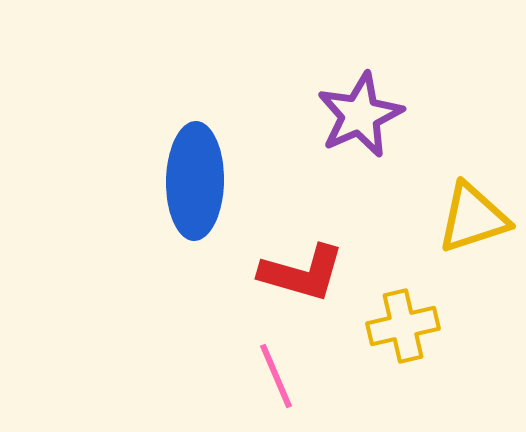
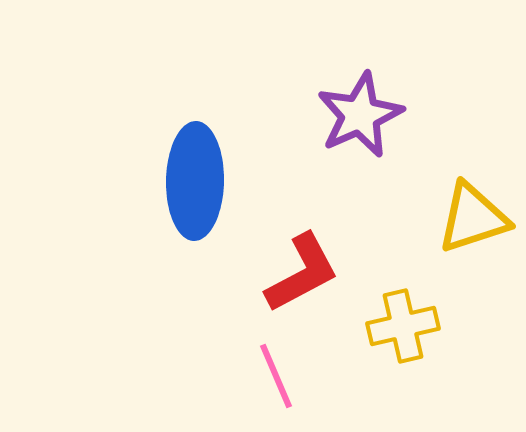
red L-shape: rotated 44 degrees counterclockwise
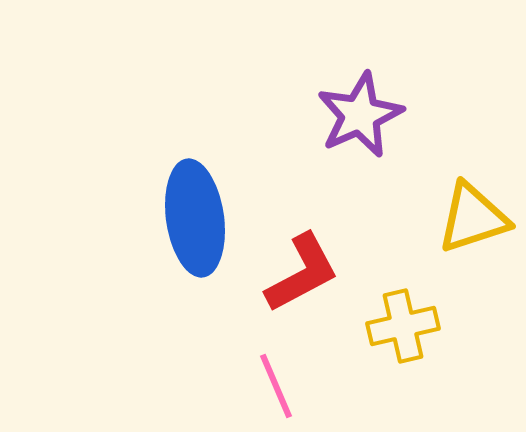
blue ellipse: moved 37 px down; rotated 9 degrees counterclockwise
pink line: moved 10 px down
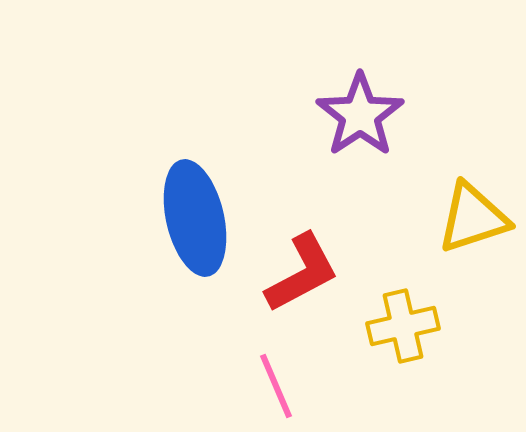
purple star: rotated 10 degrees counterclockwise
blue ellipse: rotated 5 degrees counterclockwise
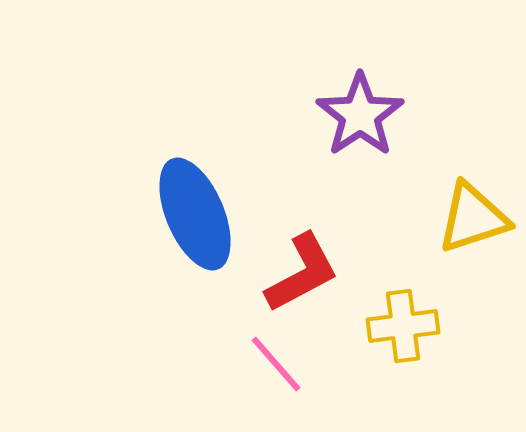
blue ellipse: moved 4 px up; rotated 10 degrees counterclockwise
yellow cross: rotated 6 degrees clockwise
pink line: moved 22 px up; rotated 18 degrees counterclockwise
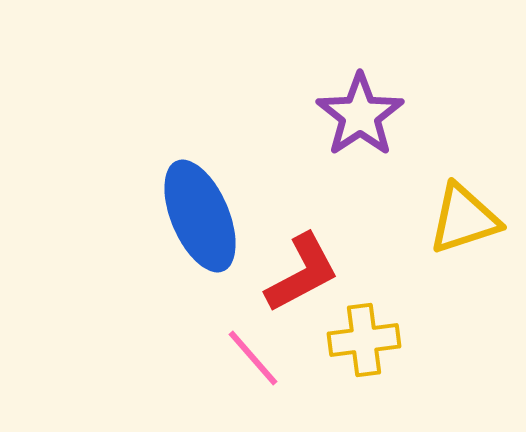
blue ellipse: moved 5 px right, 2 px down
yellow triangle: moved 9 px left, 1 px down
yellow cross: moved 39 px left, 14 px down
pink line: moved 23 px left, 6 px up
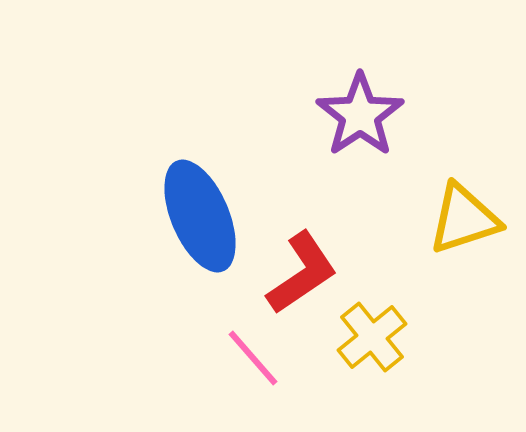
red L-shape: rotated 6 degrees counterclockwise
yellow cross: moved 8 px right, 3 px up; rotated 32 degrees counterclockwise
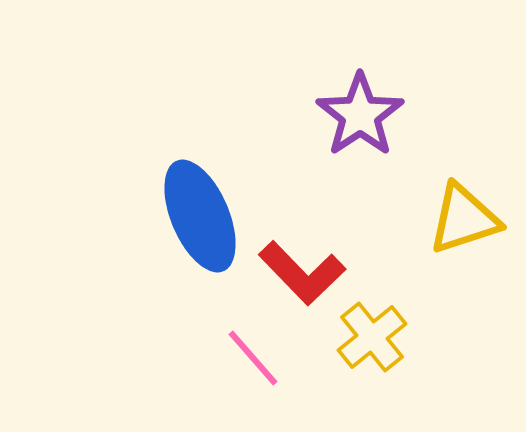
red L-shape: rotated 80 degrees clockwise
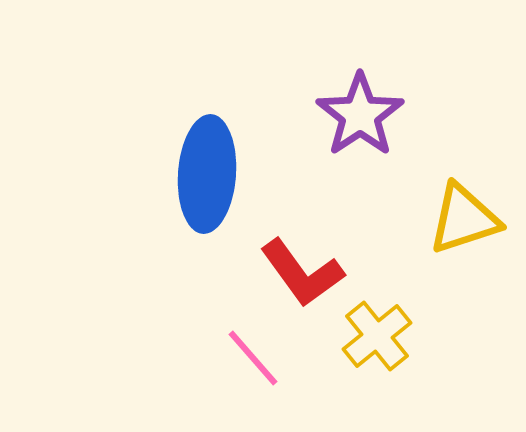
blue ellipse: moved 7 px right, 42 px up; rotated 27 degrees clockwise
red L-shape: rotated 8 degrees clockwise
yellow cross: moved 5 px right, 1 px up
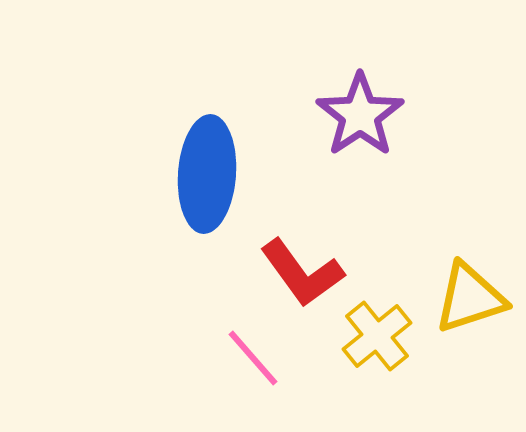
yellow triangle: moved 6 px right, 79 px down
